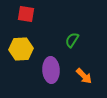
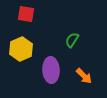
yellow hexagon: rotated 20 degrees counterclockwise
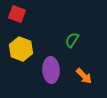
red square: moved 9 px left; rotated 12 degrees clockwise
yellow hexagon: rotated 15 degrees counterclockwise
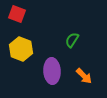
purple ellipse: moved 1 px right, 1 px down
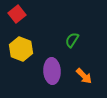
red square: rotated 30 degrees clockwise
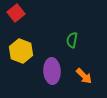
red square: moved 1 px left, 1 px up
green semicircle: rotated 21 degrees counterclockwise
yellow hexagon: moved 2 px down
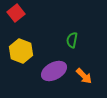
purple ellipse: moved 2 px right; rotated 65 degrees clockwise
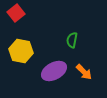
yellow hexagon: rotated 10 degrees counterclockwise
orange arrow: moved 4 px up
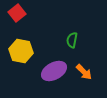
red square: moved 1 px right
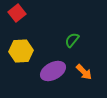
green semicircle: rotated 28 degrees clockwise
yellow hexagon: rotated 15 degrees counterclockwise
purple ellipse: moved 1 px left
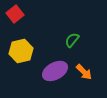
red square: moved 2 px left, 1 px down
yellow hexagon: rotated 10 degrees counterclockwise
purple ellipse: moved 2 px right
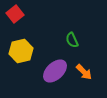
green semicircle: rotated 63 degrees counterclockwise
purple ellipse: rotated 15 degrees counterclockwise
